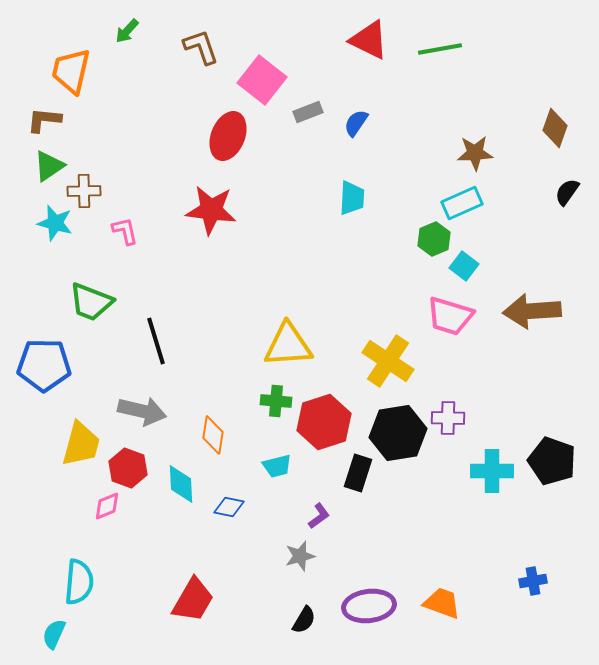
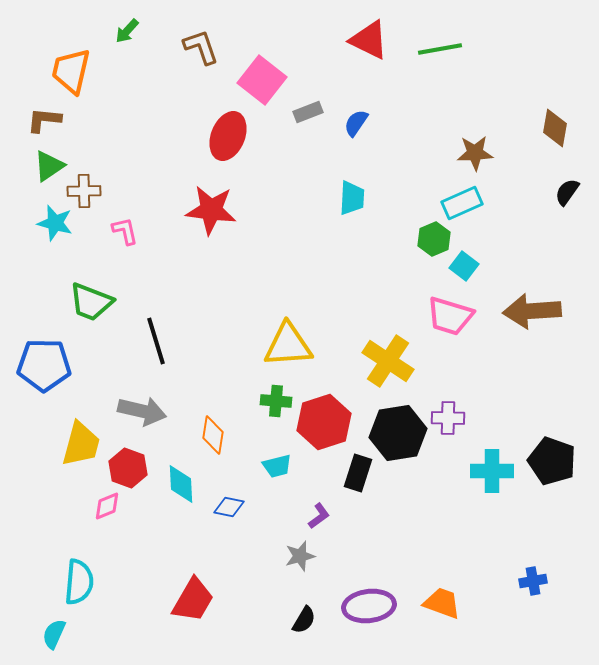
brown diamond at (555, 128): rotated 9 degrees counterclockwise
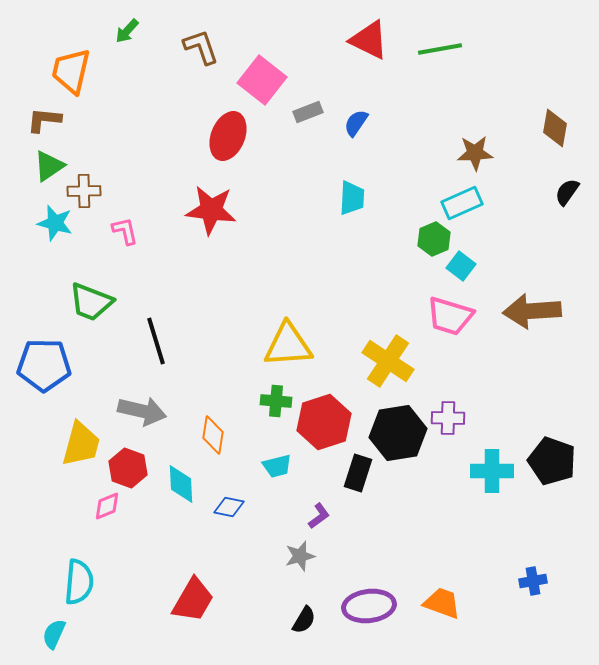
cyan square at (464, 266): moved 3 px left
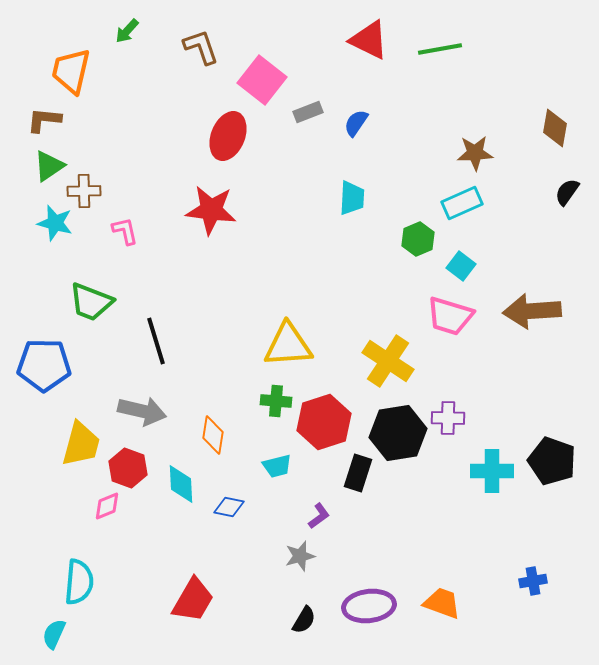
green hexagon at (434, 239): moved 16 px left
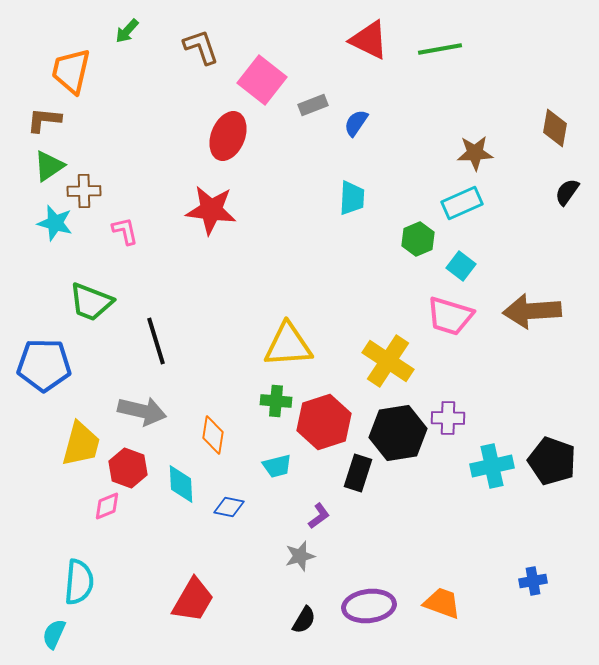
gray rectangle at (308, 112): moved 5 px right, 7 px up
cyan cross at (492, 471): moved 5 px up; rotated 12 degrees counterclockwise
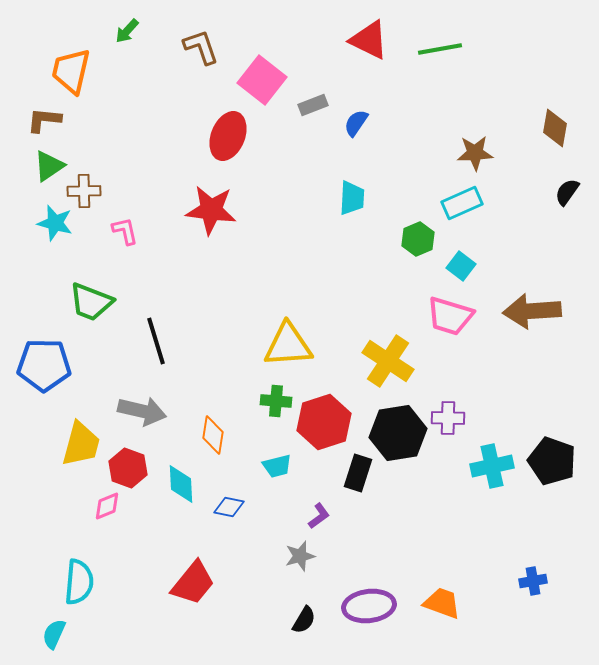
red trapezoid at (193, 600): moved 17 px up; rotated 9 degrees clockwise
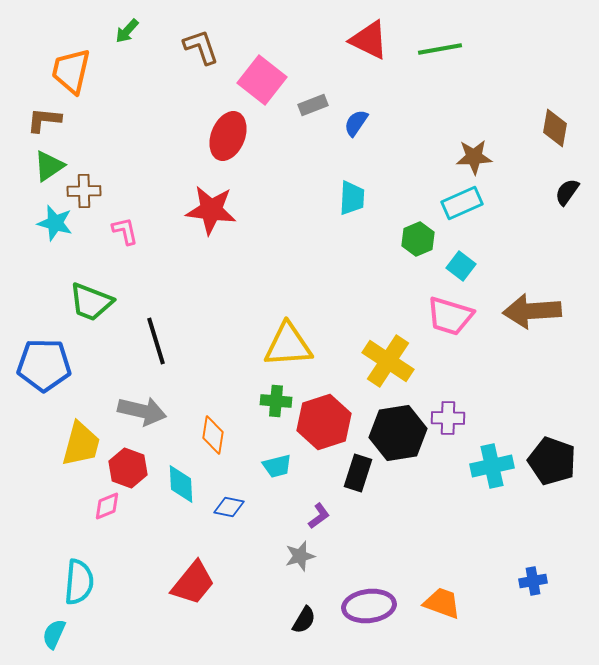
brown star at (475, 153): moved 1 px left, 4 px down
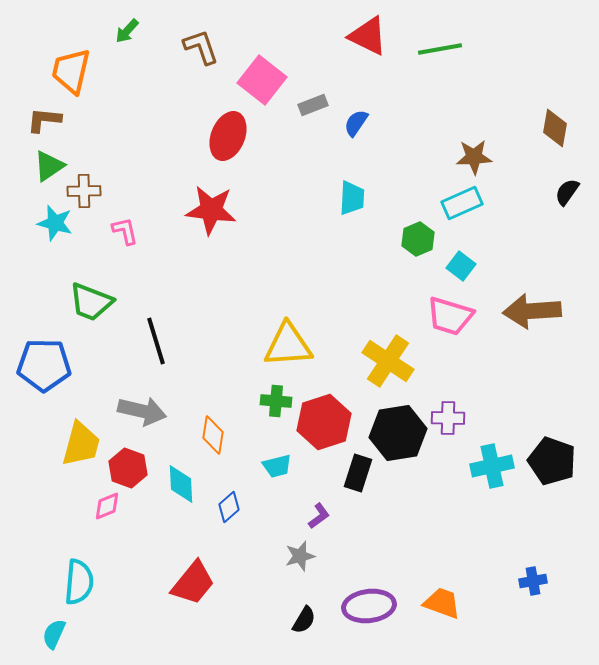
red triangle at (369, 40): moved 1 px left, 4 px up
blue diamond at (229, 507): rotated 52 degrees counterclockwise
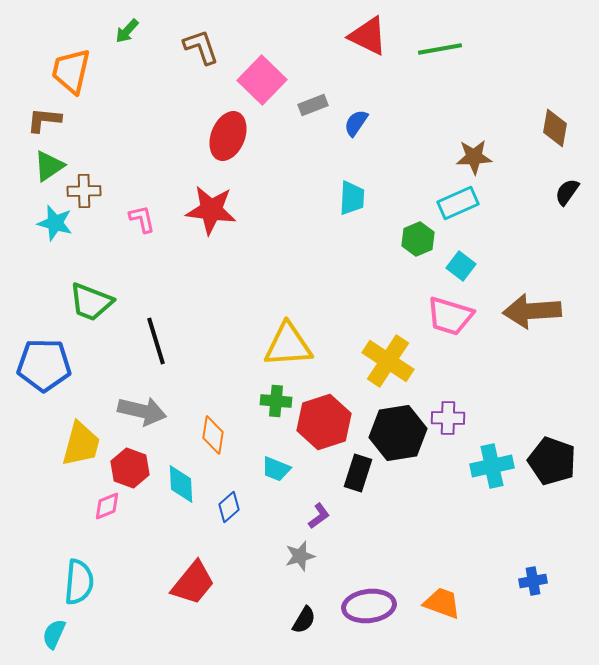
pink square at (262, 80): rotated 6 degrees clockwise
cyan rectangle at (462, 203): moved 4 px left
pink L-shape at (125, 231): moved 17 px right, 12 px up
cyan trapezoid at (277, 466): moved 1 px left, 3 px down; rotated 36 degrees clockwise
red hexagon at (128, 468): moved 2 px right
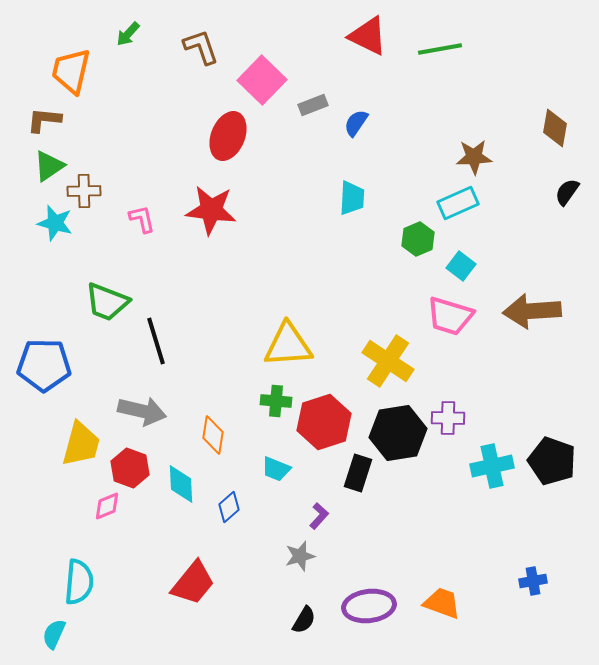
green arrow at (127, 31): moved 1 px right, 3 px down
green trapezoid at (91, 302): moved 16 px right
purple L-shape at (319, 516): rotated 12 degrees counterclockwise
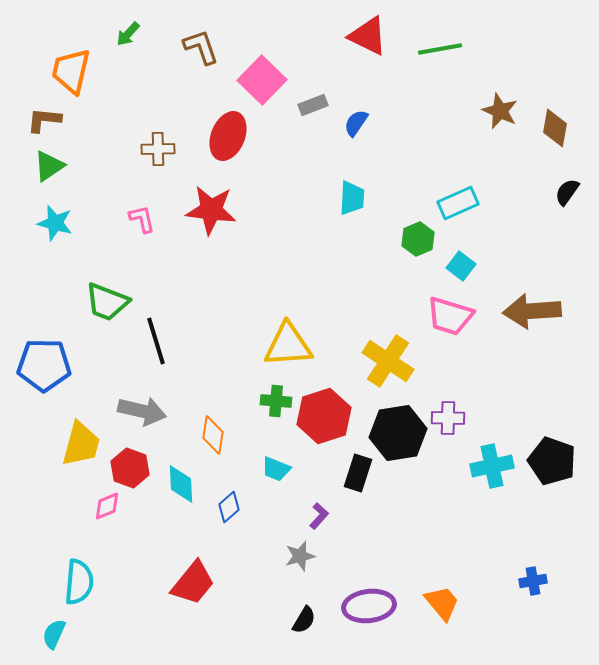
brown star at (474, 157): moved 26 px right, 46 px up; rotated 27 degrees clockwise
brown cross at (84, 191): moved 74 px right, 42 px up
red hexagon at (324, 422): moved 6 px up
orange trapezoid at (442, 603): rotated 30 degrees clockwise
